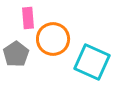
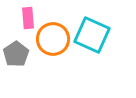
cyan square: moved 27 px up
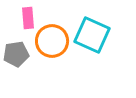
orange circle: moved 1 px left, 2 px down
gray pentagon: rotated 25 degrees clockwise
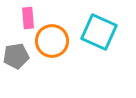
cyan square: moved 7 px right, 3 px up
gray pentagon: moved 2 px down
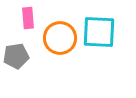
cyan square: rotated 21 degrees counterclockwise
orange circle: moved 8 px right, 3 px up
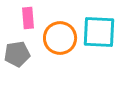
gray pentagon: moved 1 px right, 2 px up
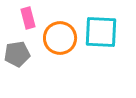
pink rectangle: rotated 10 degrees counterclockwise
cyan square: moved 2 px right
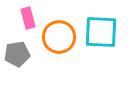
orange circle: moved 1 px left, 1 px up
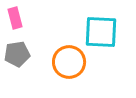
pink rectangle: moved 13 px left
orange circle: moved 10 px right, 25 px down
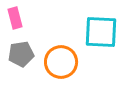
gray pentagon: moved 4 px right
orange circle: moved 8 px left
